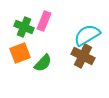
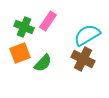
pink rectangle: moved 4 px right; rotated 12 degrees clockwise
brown cross: moved 3 px down
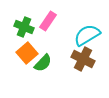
orange square: moved 7 px right; rotated 20 degrees counterclockwise
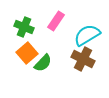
pink rectangle: moved 8 px right
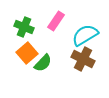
cyan semicircle: moved 2 px left
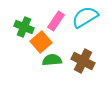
cyan semicircle: moved 18 px up
orange square: moved 14 px right, 11 px up
brown cross: moved 2 px down
green semicircle: moved 9 px right, 3 px up; rotated 138 degrees counterclockwise
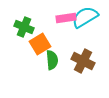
pink rectangle: moved 10 px right, 3 px up; rotated 48 degrees clockwise
orange square: moved 1 px left, 2 px down; rotated 10 degrees clockwise
green semicircle: rotated 90 degrees clockwise
